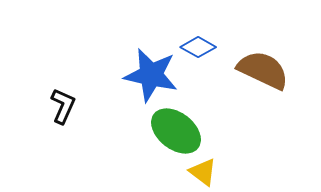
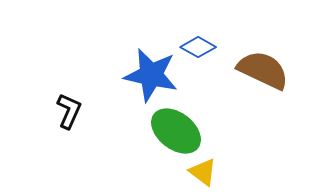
black L-shape: moved 6 px right, 5 px down
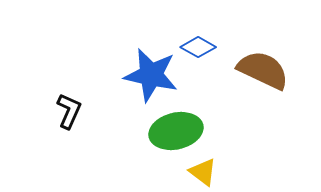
green ellipse: rotated 51 degrees counterclockwise
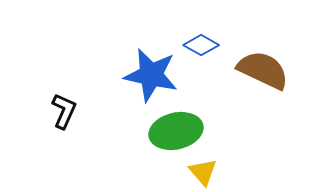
blue diamond: moved 3 px right, 2 px up
black L-shape: moved 5 px left
yellow triangle: rotated 12 degrees clockwise
